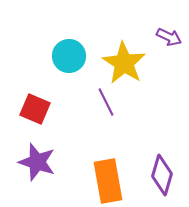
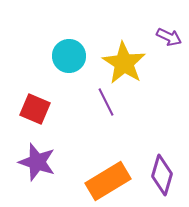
orange rectangle: rotated 69 degrees clockwise
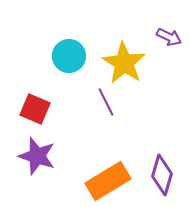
purple star: moved 6 px up
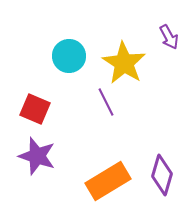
purple arrow: rotated 35 degrees clockwise
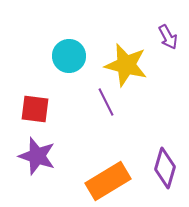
purple arrow: moved 1 px left
yellow star: moved 2 px right, 2 px down; rotated 18 degrees counterclockwise
red square: rotated 16 degrees counterclockwise
purple diamond: moved 3 px right, 7 px up
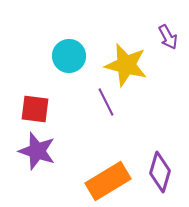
purple star: moved 5 px up
purple diamond: moved 5 px left, 4 px down
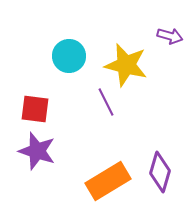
purple arrow: moved 2 px right, 1 px up; rotated 45 degrees counterclockwise
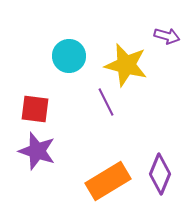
purple arrow: moved 3 px left
purple diamond: moved 2 px down; rotated 6 degrees clockwise
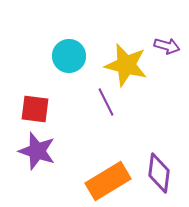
purple arrow: moved 10 px down
purple diamond: moved 1 px left, 1 px up; rotated 15 degrees counterclockwise
